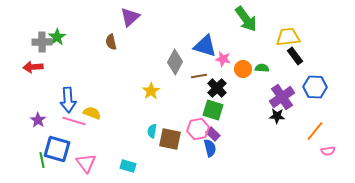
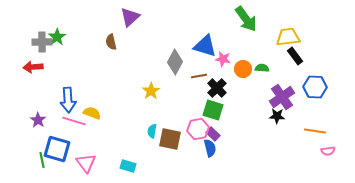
orange line: rotated 60 degrees clockwise
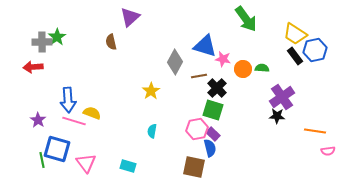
yellow trapezoid: moved 7 px right, 3 px up; rotated 140 degrees counterclockwise
blue hexagon: moved 37 px up; rotated 15 degrees counterclockwise
pink hexagon: moved 1 px left
brown square: moved 24 px right, 28 px down
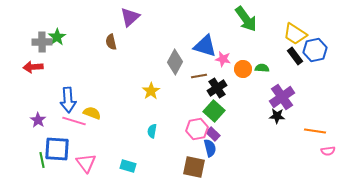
black cross: rotated 12 degrees clockwise
green square: moved 1 px right, 1 px down; rotated 25 degrees clockwise
blue square: rotated 12 degrees counterclockwise
